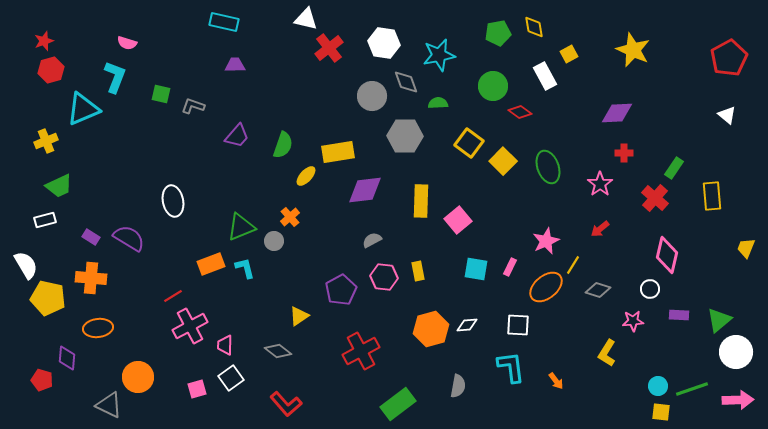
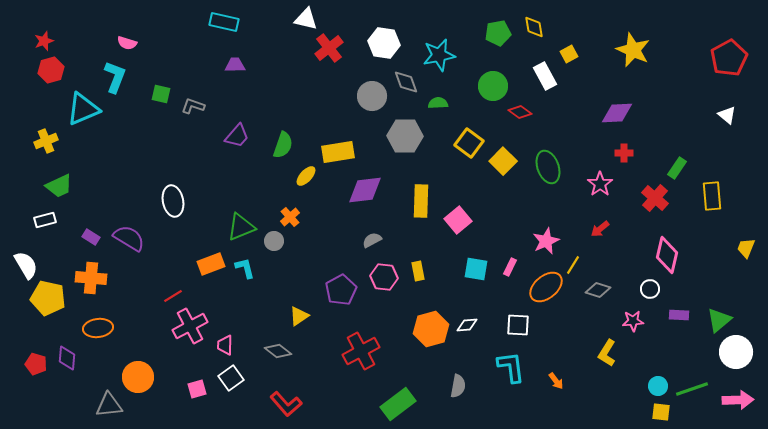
green rectangle at (674, 168): moved 3 px right
red pentagon at (42, 380): moved 6 px left, 16 px up
gray triangle at (109, 405): rotated 32 degrees counterclockwise
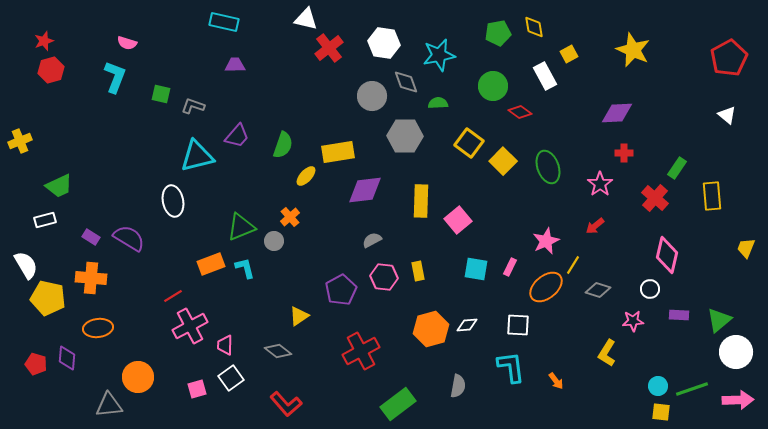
cyan triangle at (83, 109): moved 114 px right, 47 px down; rotated 9 degrees clockwise
yellow cross at (46, 141): moved 26 px left
red arrow at (600, 229): moved 5 px left, 3 px up
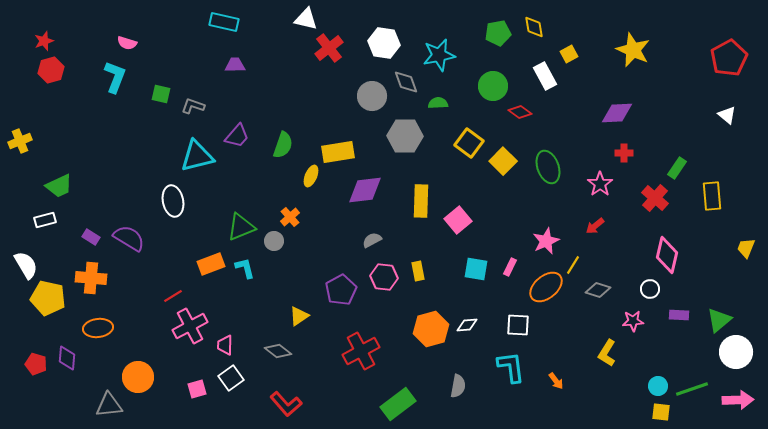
yellow ellipse at (306, 176): moved 5 px right; rotated 20 degrees counterclockwise
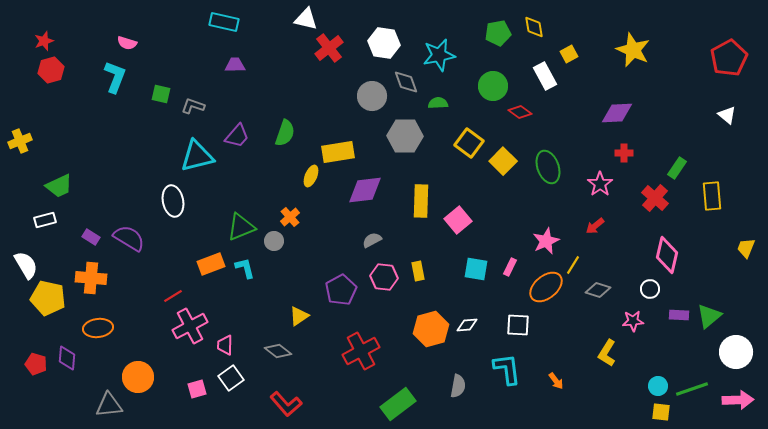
green semicircle at (283, 145): moved 2 px right, 12 px up
green triangle at (719, 320): moved 10 px left, 4 px up
cyan L-shape at (511, 367): moved 4 px left, 2 px down
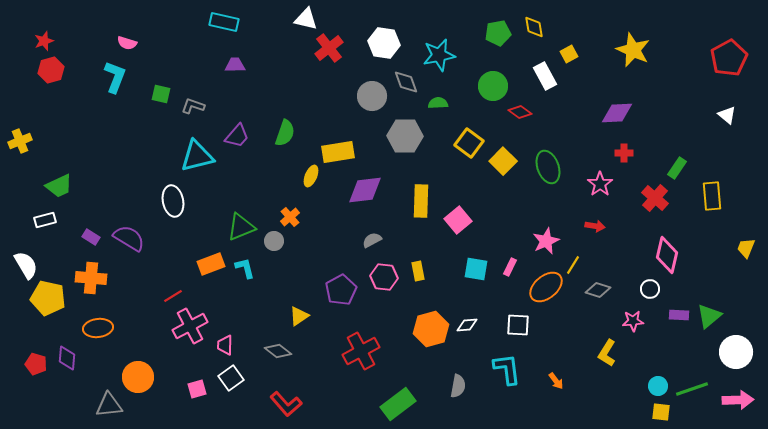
red arrow at (595, 226): rotated 132 degrees counterclockwise
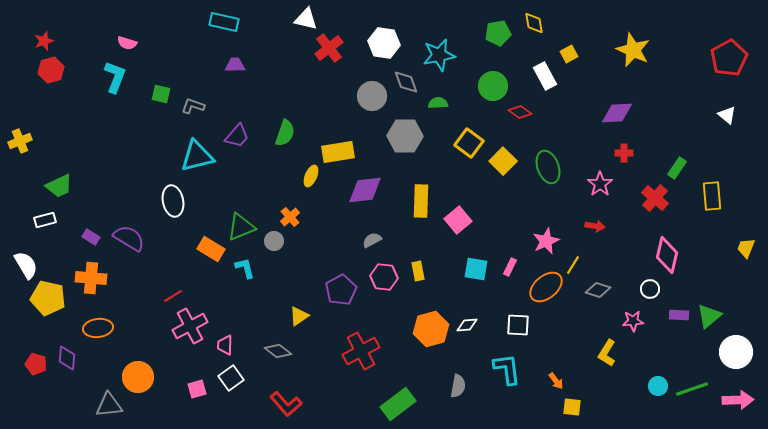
yellow diamond at (534, 27): moved 4 px up
orange rectangle at (211, 264): moved 15 px up; rotated 52 degrees clockwise
yellow square at (661, 412): moved 89 px left, 5 px up
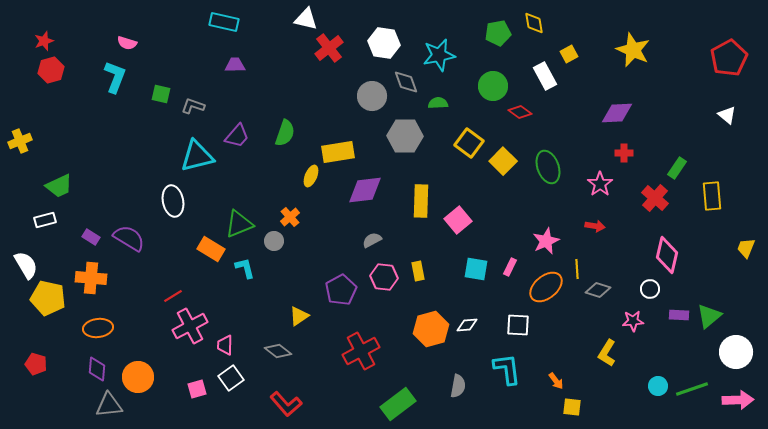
green triangle at (241, 227): moved 2 px left, 3 px up
yellow line at (573, 265): moved 4 px right, 4 px down; rotated 36 degrees counterclockwise
purple diamond at (67, 358): moved 30 px right, 11 px down
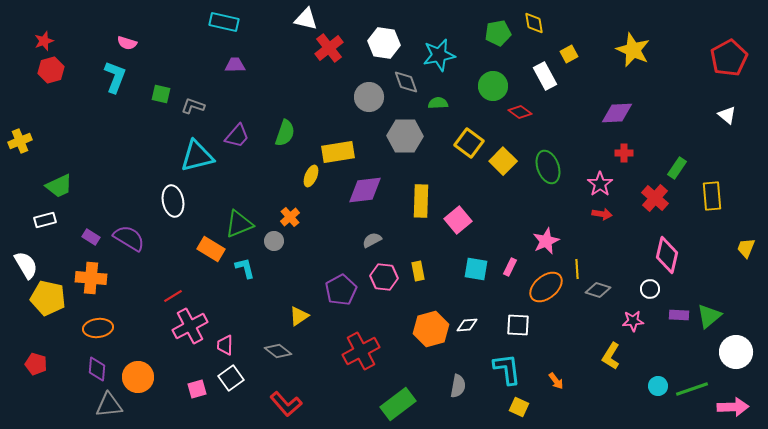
gray circle at (372, 96): moved 3 px left, 1 px down
red arrow at (595, 226): moved 7 px right, 12 px up
yellow L-shape at (607, 353): moved 4 px right, 3 px down
pink arrow at (738, 400): moved 5 px left, 7 px down
yellow square at (572, 407): moved 53 px left; rotated 18 degrees clockwise
